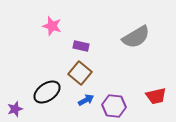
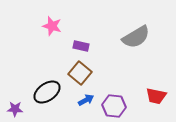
red trapezoid: rotated 25 degrees clockwise
purple star: rotated 21 degrees clockwise
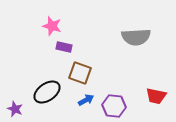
gray semicircle: rotated 28 degrees clockwise
purple rectangle: moved 17 px left, 1 px down
brown square: rotated 20 degrees counterclockwise
purple star: rotated 21 degrees clockwise
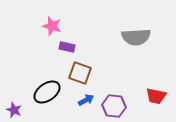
purple rectangle: moved 3 px right
purple star: moved 1 px left, 1 px down
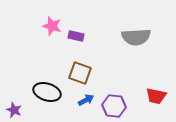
purple rectangle: moved 9 px right, 11 px up
black ellipse: rotated 52 degrees clockwise
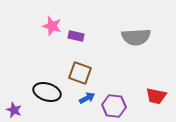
blue arrow: moved 1 px right, 2 px up
